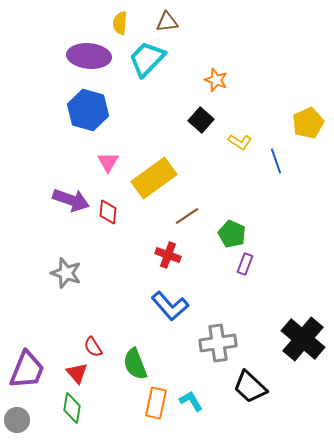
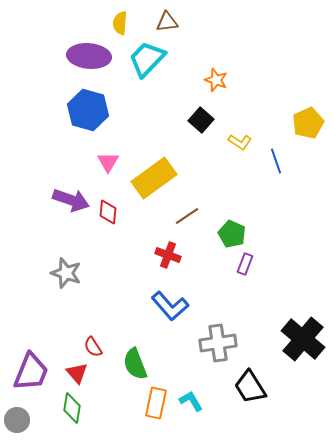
purple trapezoid: moved 4 px right, 2 px down
black trapezoid: rotated 15 degrees clockwise
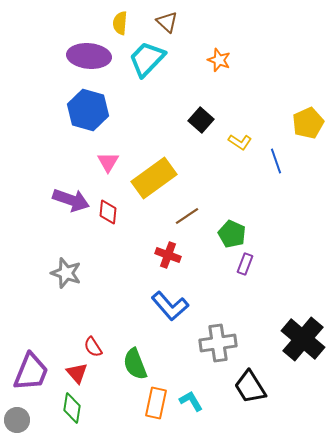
brown triangle: rotated 50 degrees clockwise
orange star: moved 3 px right, 20 px up
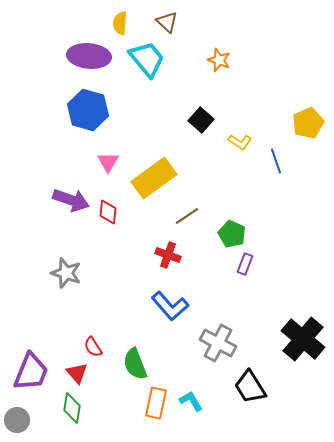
cyan trapezoid: rotated 96 degrees clockwise
gray cross: rotated 36 degrees clockwise
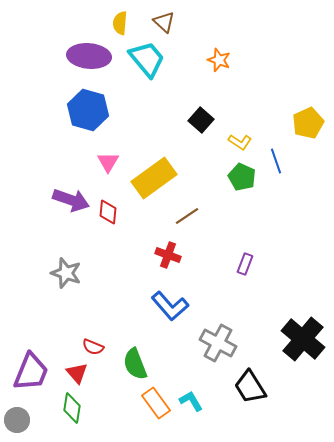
brown triangle: moved 3 px left
green pentagon: moved 10 px right, 57 px up
red semicircle: rotated 35 degrees counterclockwise
orange rectangle: rotated 48 degrees counterclockwise
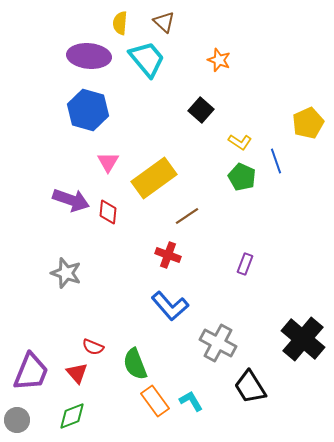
black square: moved 10 px up
orange rectangle: moved 1 px left, 2 px up
green diamond: moved 8 px down; rotated 60 degrees clockwise
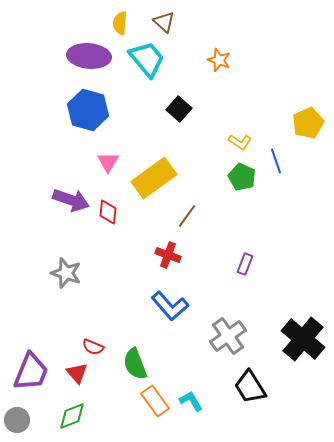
black square: moved 22 px left, 1 px up
brown line: rotated 20 degrees counterclockwise
gray cross: moved 10 px right, 7 px up; rotated 27 degrees clockwise
